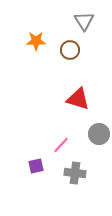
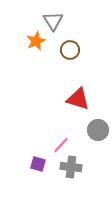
gray triangle: moved 31 px left
orange star: rotated 24 degrees counterclockwise
gray circle: moved 1 px left, 4 px up
purple square: moved 2 px right, 2 px up; rotated 28 degrees clockwise
gray cross: moved 4 px left, 6 px up
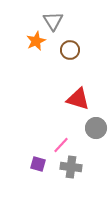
gray circle: moved 2 px left, 2 px up
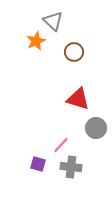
gray triangle: rotated 15 degrees counterclockwise
brown circle: moved 4 px right, 2 px down
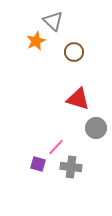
pink line: moved 5 px left, 2 px down
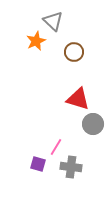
gray circle: moved 3 px left, 4 px up
pink line: rotated 12 degrees counterclockwise
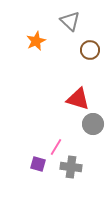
gray triangle: moved 17 px right
brown circle: moved 16 px right, 2 px up
